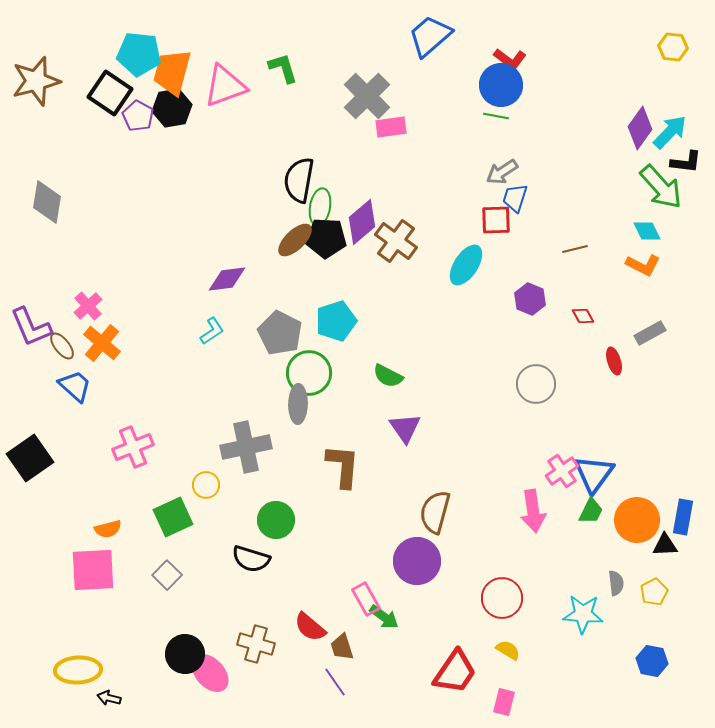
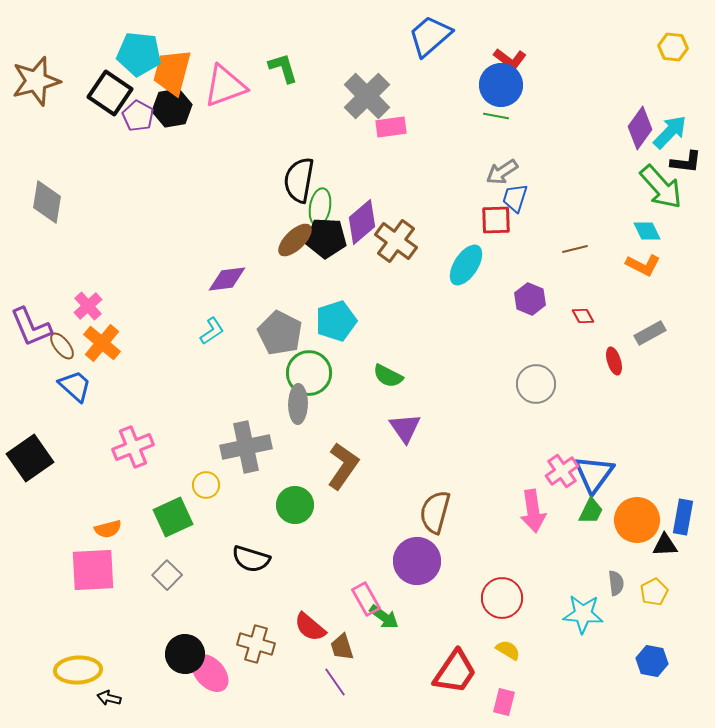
brown L-shape at (343, 466): rotated 30 degrees clockwise
green circle at (276, 520): moved 19 px right, 15 px up
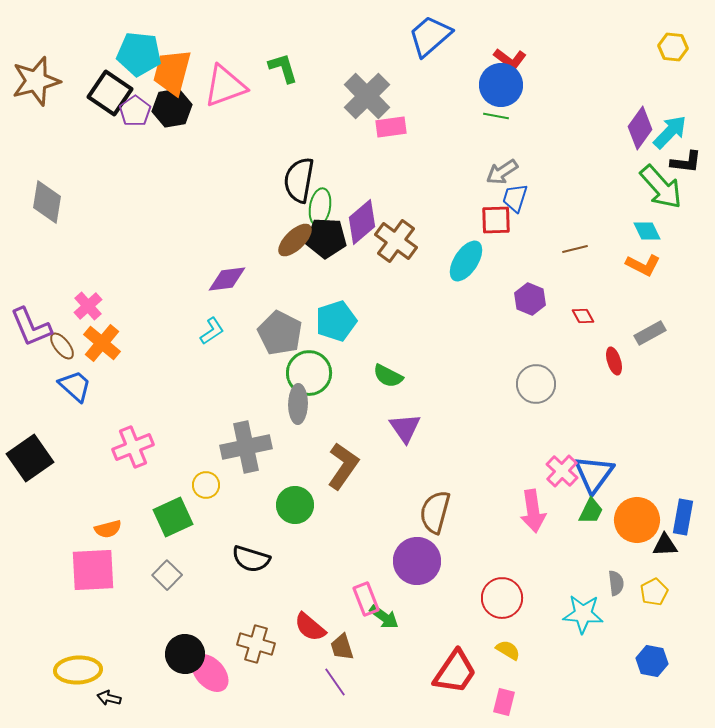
purple pentagon at (138, 116): moved 3 px left, 5 px up; rotated 8 degrees clockwise
cyan ellipse at (466, 265): moved 4 px up
pink cross at (562, 471): rotated 12 degrees counterclockwise
pink rectangle at (366, 599): rotated 8 degrees clockwise
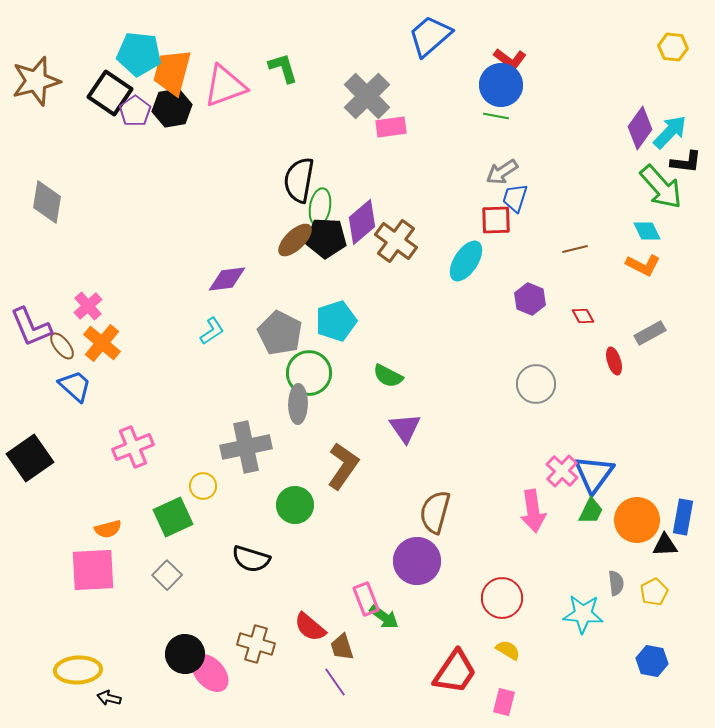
yellow circle at (206, 485): moved 3 px left, 1 px down
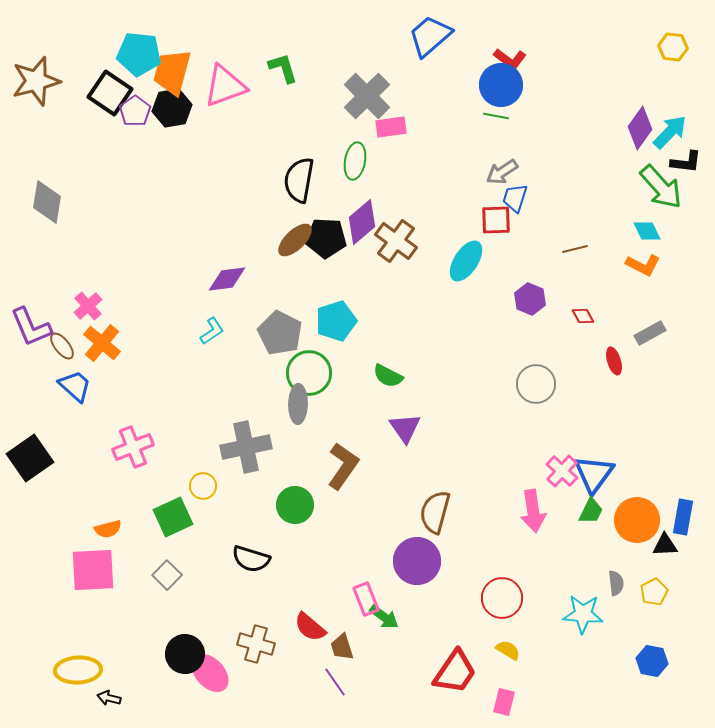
green ellipse at (320, 207): moved 35 px right, 46 px up
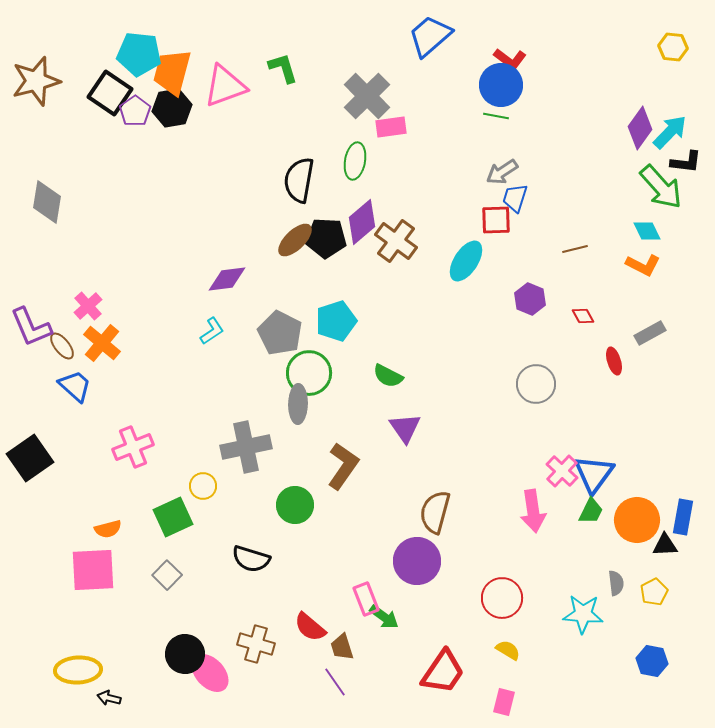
red trapezoid at (455, 672): moved 12 px left
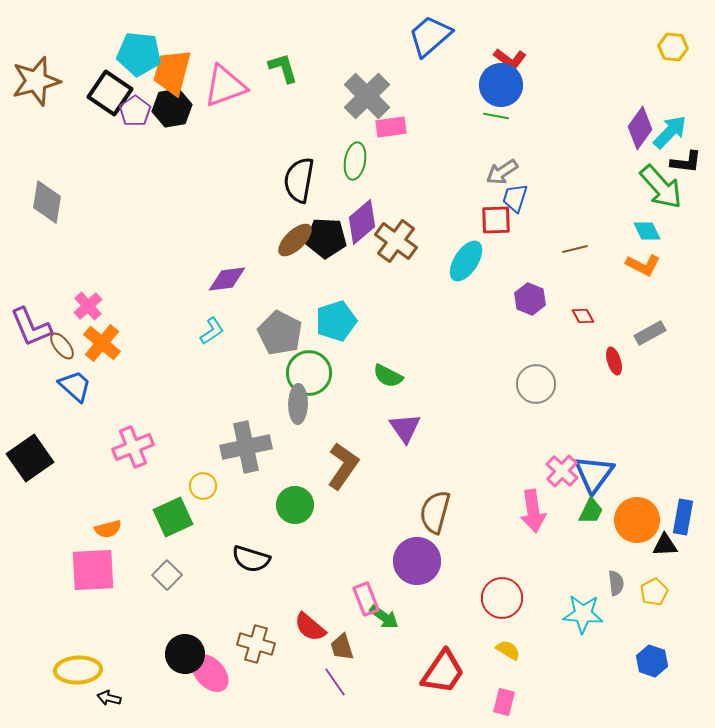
blue hexagon at (652, 661): rotated 8 degrees clockwise
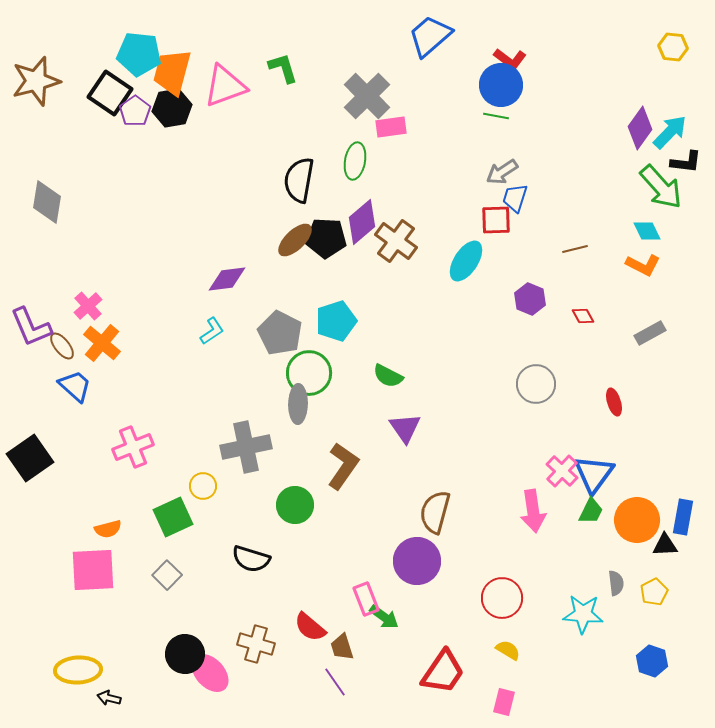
red ellipse at (614, 361): moved 41 px down
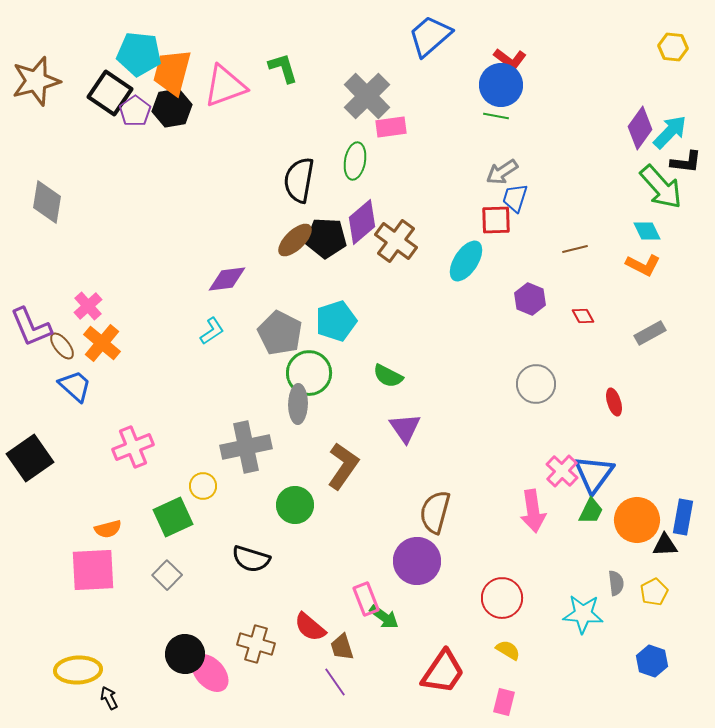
black arrow at (109, 698): rotated 50 degrees clockwise
